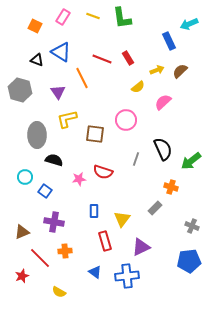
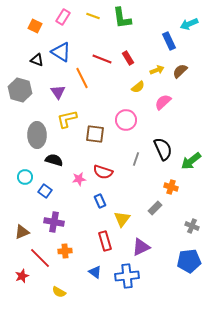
blue rectangle at (94, 211): moved 6 px right, 10 px up; rotated 24 degrees counterclockwise
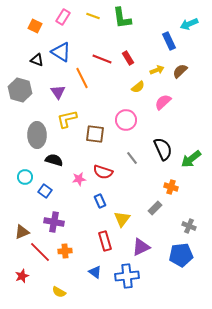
gray line at (136, 159): moved 4 px left, 1 px up; rotated 56 degrees counterclockwise
green arrow at (191, 161): moved 2 px up
gray cross at (192, 226): moved 3 px left
red line at (40, 258): moved 6 px up
blue pentagon at (189, 261): moved 8 px left, 6 px up
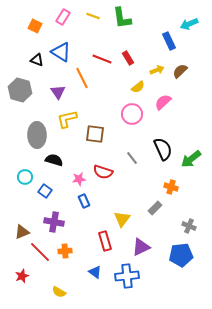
pink circle at (126, 120): moved 6 px right, 6 px up
blue rectangle at (100, 201): moved 16 px left
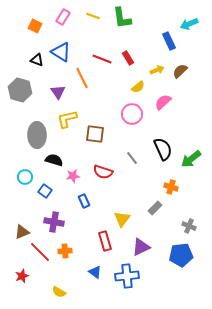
pink star at (79, 179): moved 6 px left, 3 px up
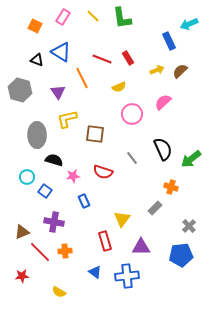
yellow line at (93, 16): rotated 24 degrees clockwise
yellow semicircle at (138, 87): moved 19 px left; rotated 16 degrees clockwise
cyan circle at (25, 177): moved 2 px right
gray cross at (189, 226): rotated 24 degrees clockwise
purple triangle at (141, 247): rotated 24 degrees clockwise
red star at (22, 276): rotated 16 degrees clockwise
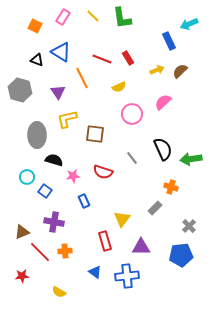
green arrow at (191, 159): rotated 30 degrees clockwise
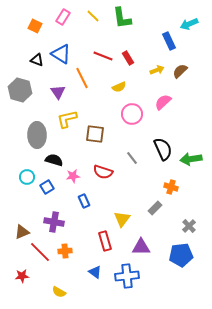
blue triangle at (61, 52): moved 2 px down
red line at (102, 59): moved 1 px right, 3 px up
blue square at (45, 191): moved 2 px right, 4 px up; rotated 24 degrees clockwise
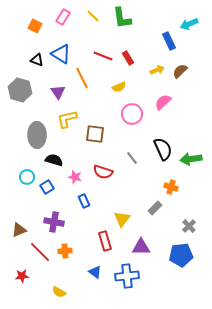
pink star at (73, 176): moved 2 px right, 1 px down; rotated 24 degrees clockwise
brown triangle at (22, 232): moved 3 px left, 2 px up
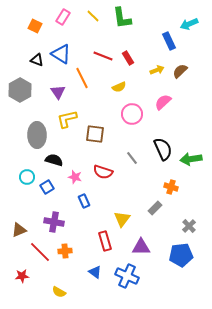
gray hexagon at (20, 90): rotated 15 degrees clockwise
blue cross at (127, 276): rotated 30 degrees clockwise
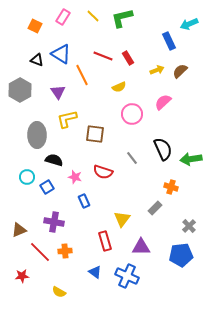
green L-shape at (122, 18): rotated 85 degrees clockwise
orange line at (82, 78): moved 3 px up
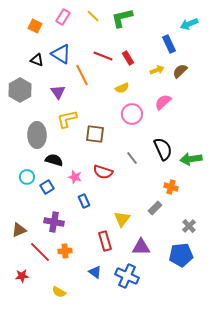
blue rectangle at (169, 41): moved 3 px down
yellow semicircle at (119, 87): moved 3 px right, 1 px down
